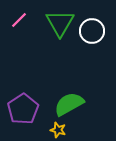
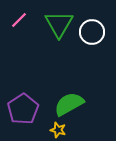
green triangle: moved 1 px left, 1 px down
white circle: moved 1 px down
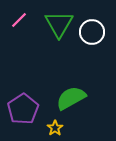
green semicircle: moved 2 px right, 6 px up
yellow star: moved 3 px left, 2 px up; rotated 21 degrees clockwise
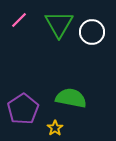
green semicircle: rotated 40 degrees clockwise
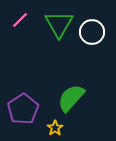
pink line: moved 1 px right
green semicircle: rotated 60 degrees counterclockwise
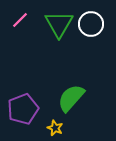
white circle: moved 1 px left, 8 px up
purple pentagon: rotated 12 degrees clockwise
yellow star: rotated 14 degrees counterclockwise
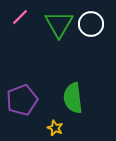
pink line: moved 3 px up
green semicircle: moved 2 px right; rotated 48 degrees counterclockwise
purple pentagon: moved 1 px left, 9 px up
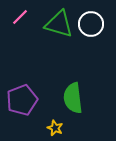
green triangle: rotated 44 degrees counterclockwise
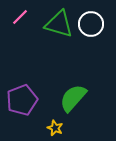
green semicircle: rotated 48 degrees clockwise
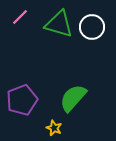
white circle: moved 1 px right, 3 px down
yellow star: moved 1 px left
